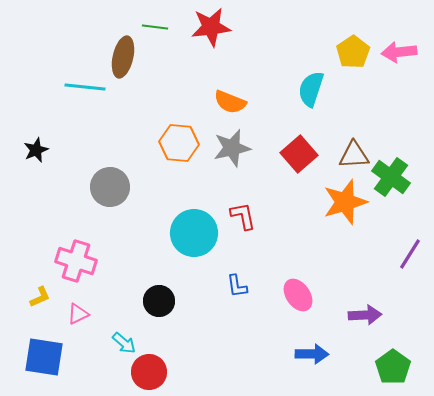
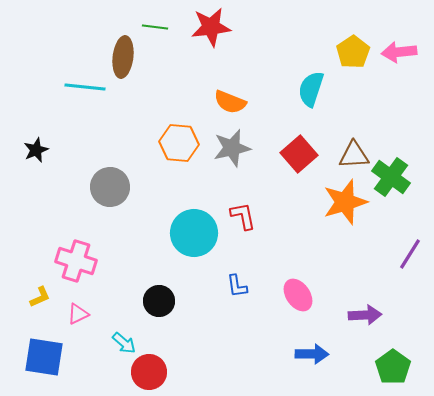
brown ellipse: rotated 6 degrees counterclockwise
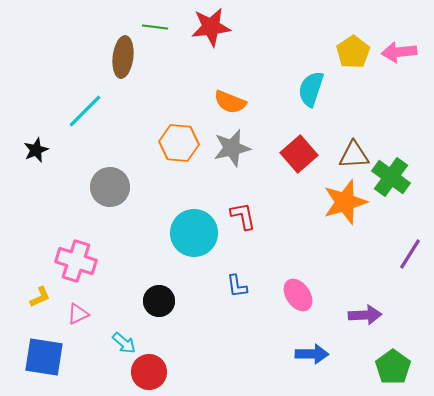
cyan line: moved 24 px down; rotated 51 degrees counterclockwise
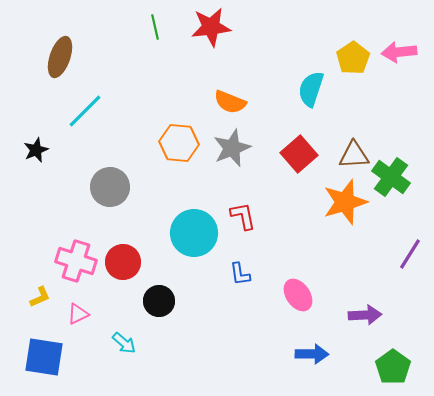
green line: rotated 70 degrees clockwise
yellow pentagon: moved 6 px down
brown ellipse: moved 63 px left; rotated 12 degrees clockwise
gray star: rotated 9 degrees counterclockwise
blue L-shape: moved 3 px right, 12 px up
red circle: moved 26 px left, 110 px up
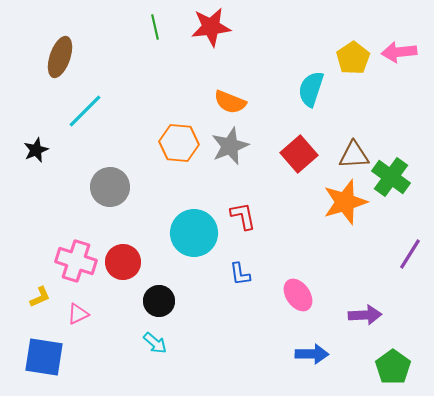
gray star: moved 2 px left, 2 px up
cyan arrow: moved 31 px right
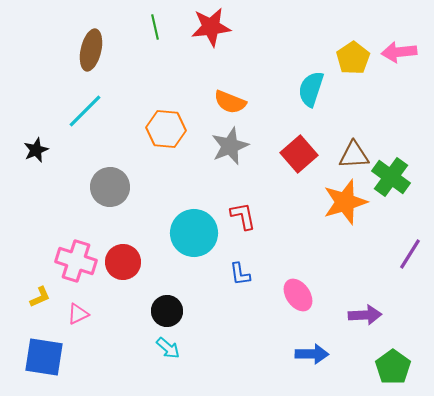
brown ellipse: moved 31 px right, 7 px up; rotated 6 degrees counterclockwise
orange hexagon: moved 13 px left, 14 px up
black circle: moved 8 px right, 10 px down
cyan arrow: moved 13 px right, 5 px down
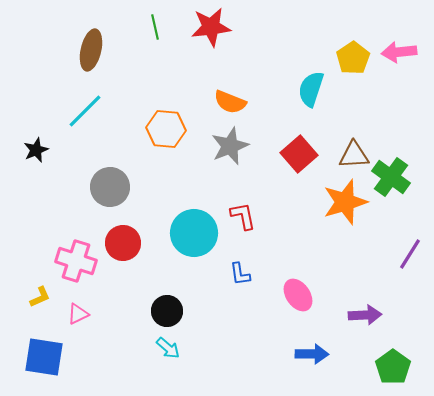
red circle: moved 19 px up
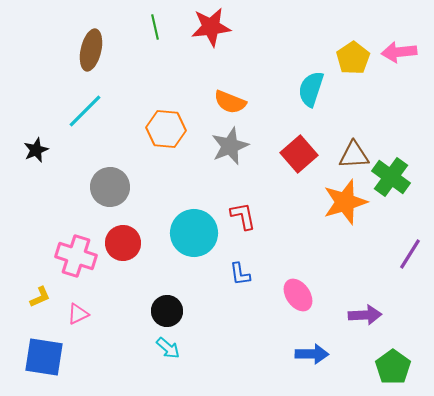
pink cross: moved 5 px up
